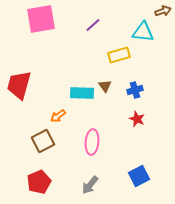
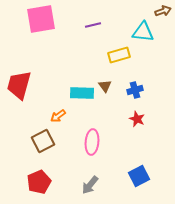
purple line: rotated 28 degrees clockwise
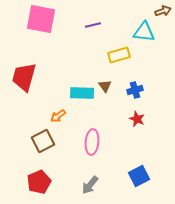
pink square: rotated 20 degrees clockwise
cyan triangle: moved 1 px right
red trapezoid: moved 5 px right, 8 px up
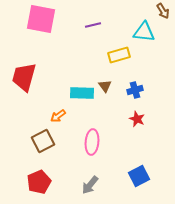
brown arrow: rotated 77 degrees clockwise
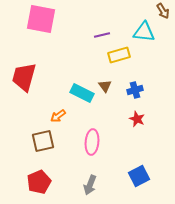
purple line: moved 9 px right, 10 px down
cyan rectangle: rotated 25 degrees clockwise
brown square: rotated 15 degrees clockwise
gray arrow: rotated 18 degrees counterclockwise
